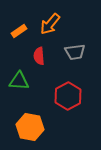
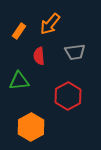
orange rectangle: rotated 21 degrees counterclockwise
green triangle: rotated 10 degrees counterclockwise
orange hexagon: moved 1 px right; rotated 20 degrees clockwise
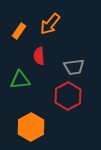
gray trapezoid: moved 1 px left, 15 px down
green triangle: moved 1 px right, 1 px up
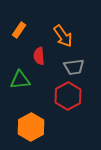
orange arrow: moved 13 px right, 12 px down; rotated 75 degrees counterclockwise
orange rectangle: moved 1 px up
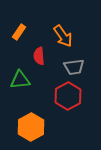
orange rectangle: moved 2 px down
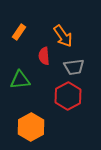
red semicircle: moved 5 px right
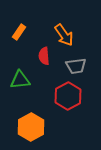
orange arrow: moved 1 px right, 1 px up
gray trapezoid: moved 2 px right, 1 px up
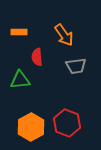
orange rectangle: rotated 56 degrees clockwise
red semicircle: moved 7 px left, 1 px down
red hexagon: moved 1 px left, 27 px down; rotated 12 degrees counterclockwise
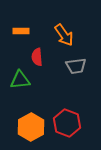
orange rectangle: moved 2 px right, 1 px up
